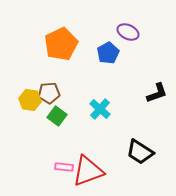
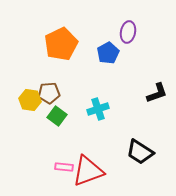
purple ellipse: rotated 75 degrees clockwise
cyan cross: moved 2 px left; rotated 30 degrees clockwise
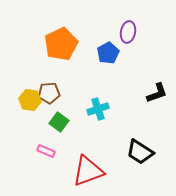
green square: moved 2 px right, 6 px down
pink rectangle: moved 18 px left, 16 px up; rotated 18 degrees clockwise
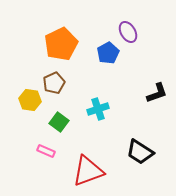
purple ellipse: rotated 40 degrees counterclockwise
brown pentagon: moved 5 px right, 10 px up; rotated 20 degrees counterclockwise
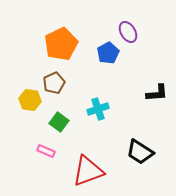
black L-shape: rotated 15 degrees clockwise
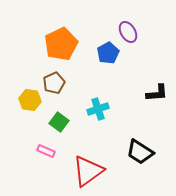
red triangle: rotated 16 degrees counterclockwise
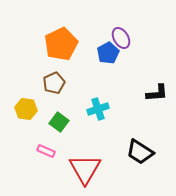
purple ellipse: moved 7 px left, 6 px down
yellow hexagon: moved 4 px left, 9 px down
red triangle: moved 3 px left, 2 px up; rotated 24 degrees counterclockwise
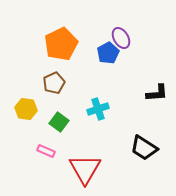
black trapezoid: moved 4 px right, 4 px up
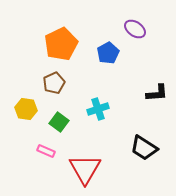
purple ellipse: moved 14 px right, 9 px up; rotated 25 degrees counterclockwise
